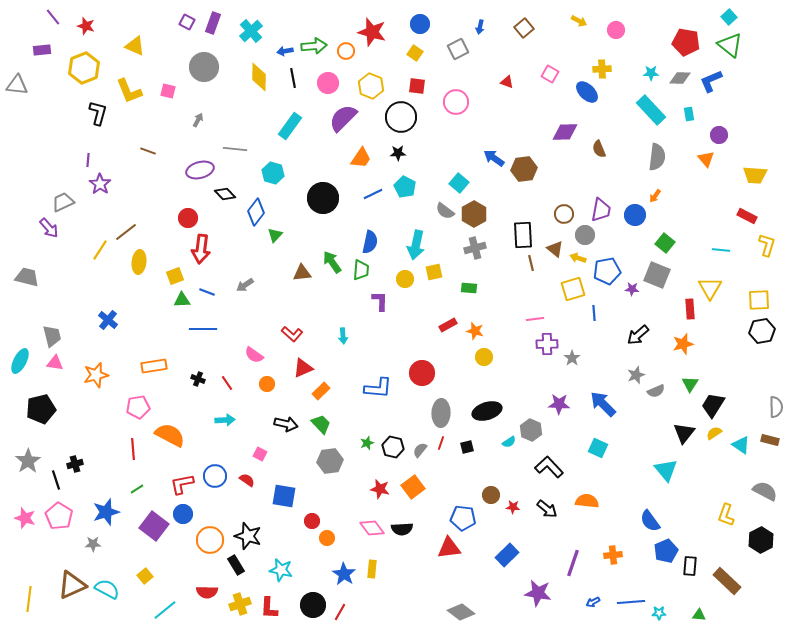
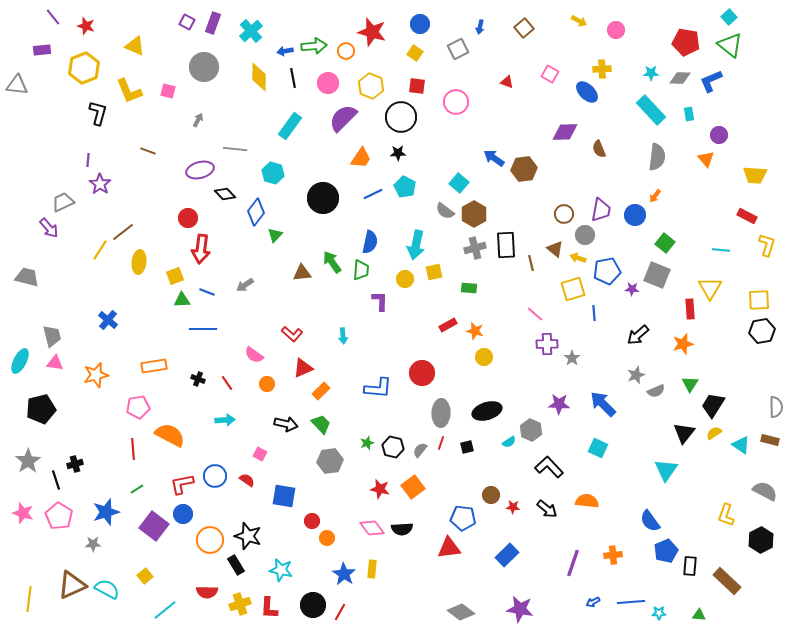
brown line at (126, 232): moved 3 px left
black rectangle at (523, 235): moved 17 px left, 10 px down
pink line at (535, 319): moved 5 px up; rotated 48 degrees clockwise
cyan triangle at (666, 470): rotated 15 degrees clockwise
pink star at (25, 518): moved 2 px left, 5 px up
purple star at (538, 593): moved 18 px left, 16 px down
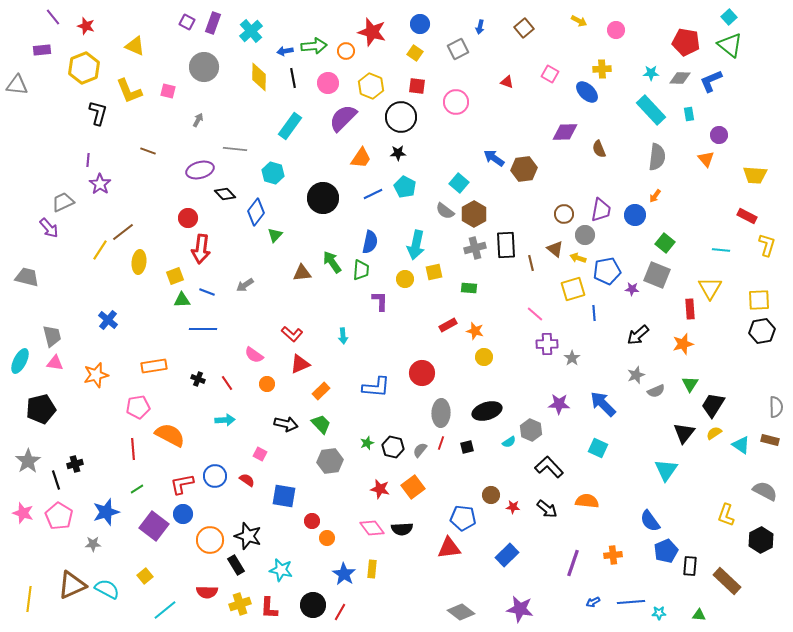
red triangle at (303, 368): moved 3 px left, 4 px up
blue L-shape at (378, 388): moved 2 px left, 1 px up
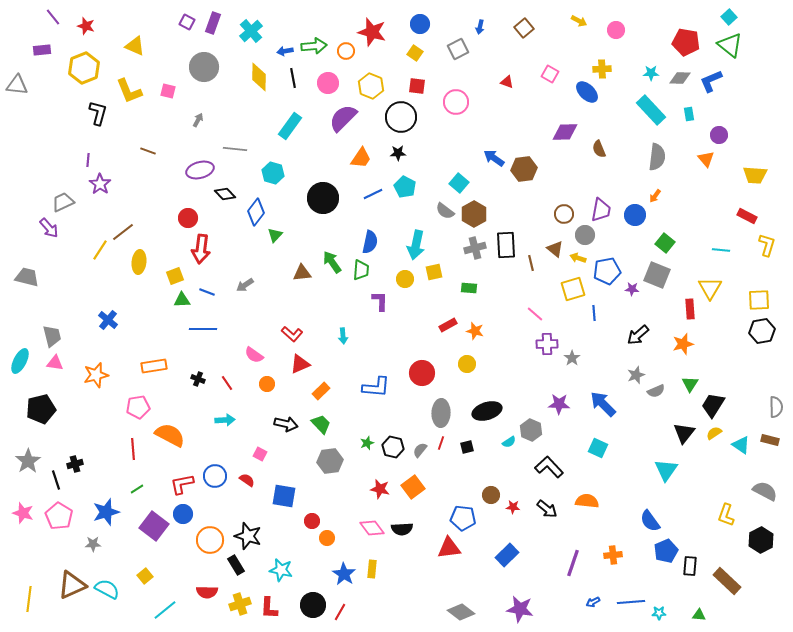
yellow circle at (484, 357): moved 17 px left, 7 px down
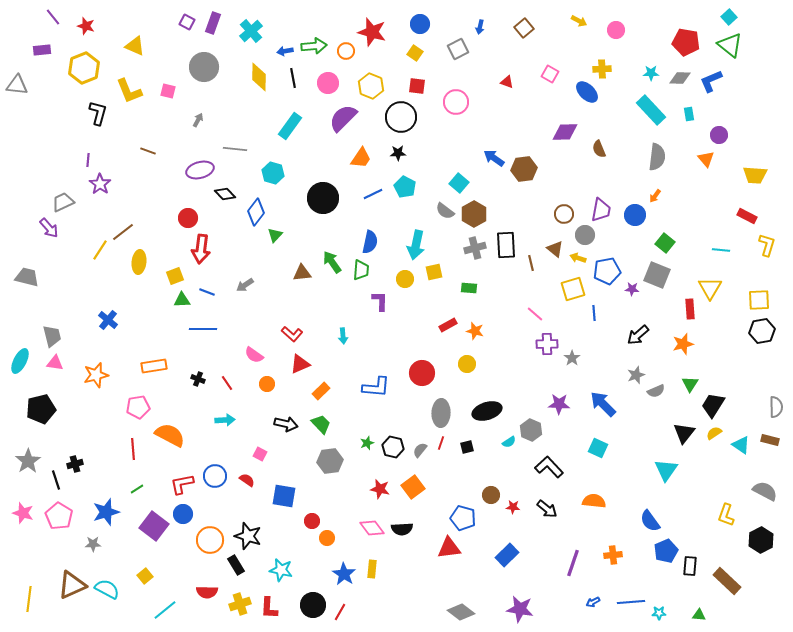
orange semicircle at (587, 501): moved 7 px right
blue pentagon at (463, 518): rotated 10 degrees clockwise
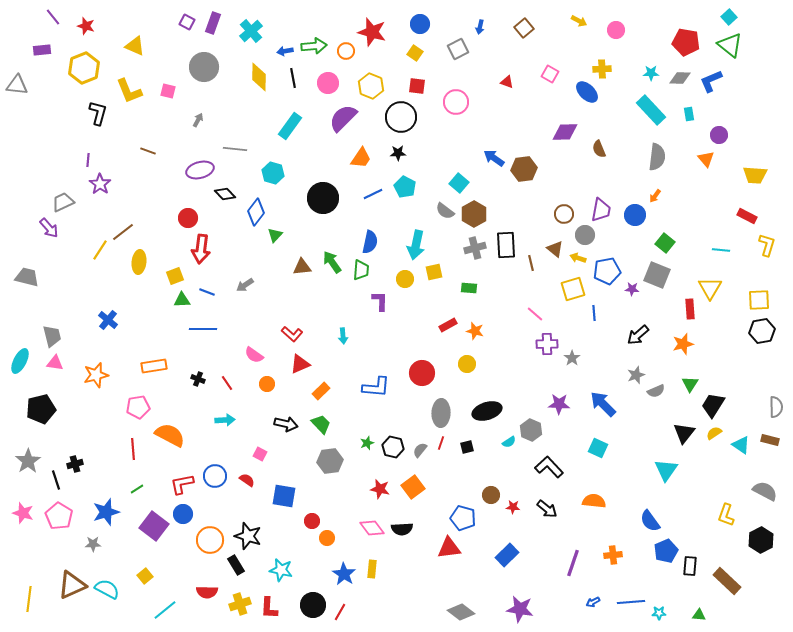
brown triangle at (302, 273): moved 6 px up
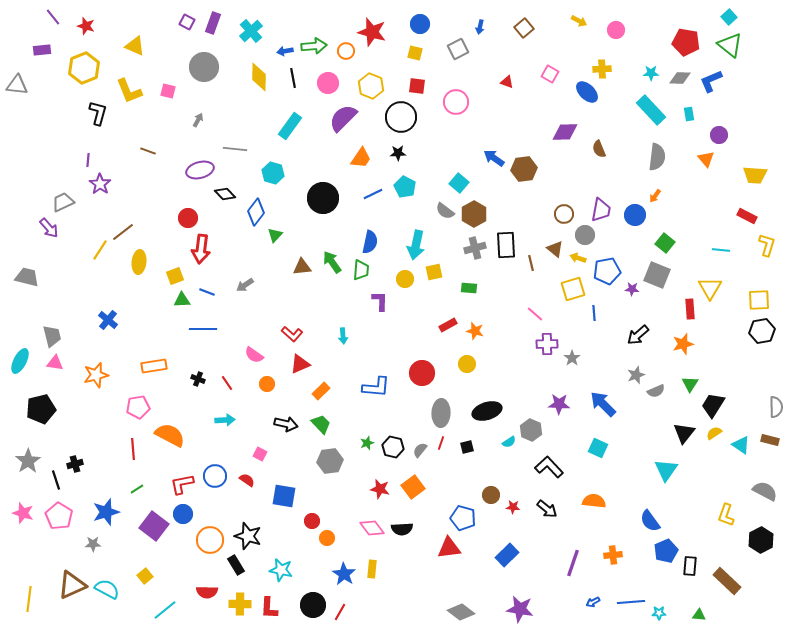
yellow square at (415, 53): rotated 21 degrees counterclockwise
yellow cross at (240, 604): rotated 20 degrees clockwise
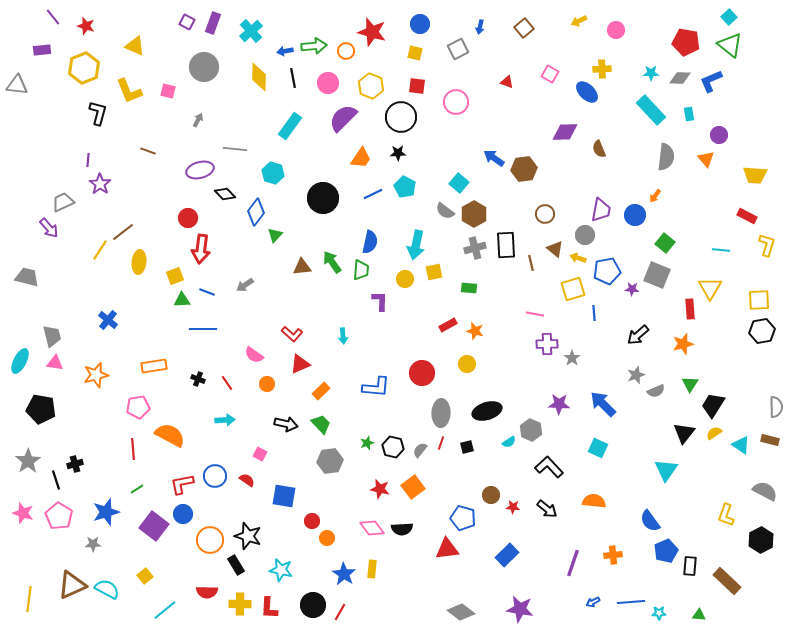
yellow arrow at (579, 21): rotated 126 degrees clockwise
gray semicircle at (657, 157): moved 9 px right
brown circle at (564, 214): moved 19 px left
pink line at (535, 314): rotated 30 degrees counterclockwise
black pentagon at (41, 409): rotated 24 degrees clockwise
red triangle at (449, 548): moved 2 px left, 1 px down
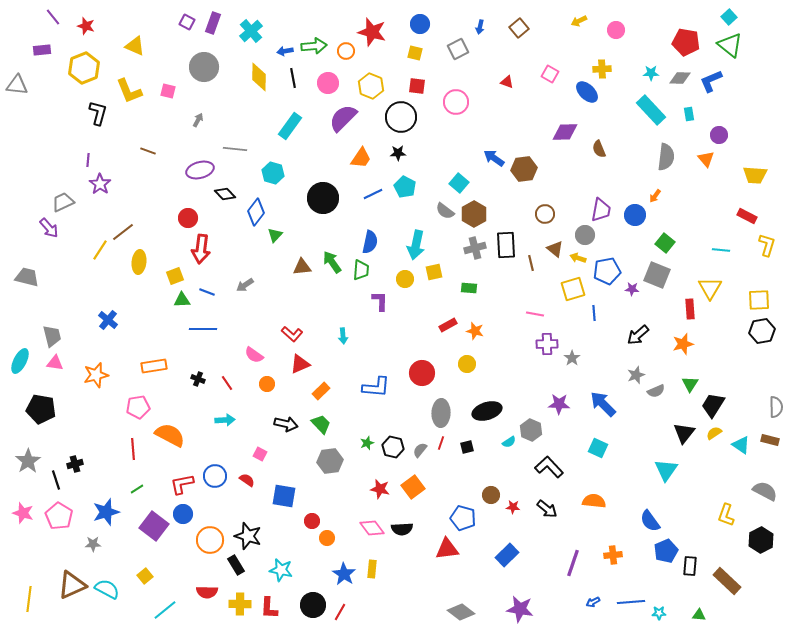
brown square at (524, 28): moved 5 px left
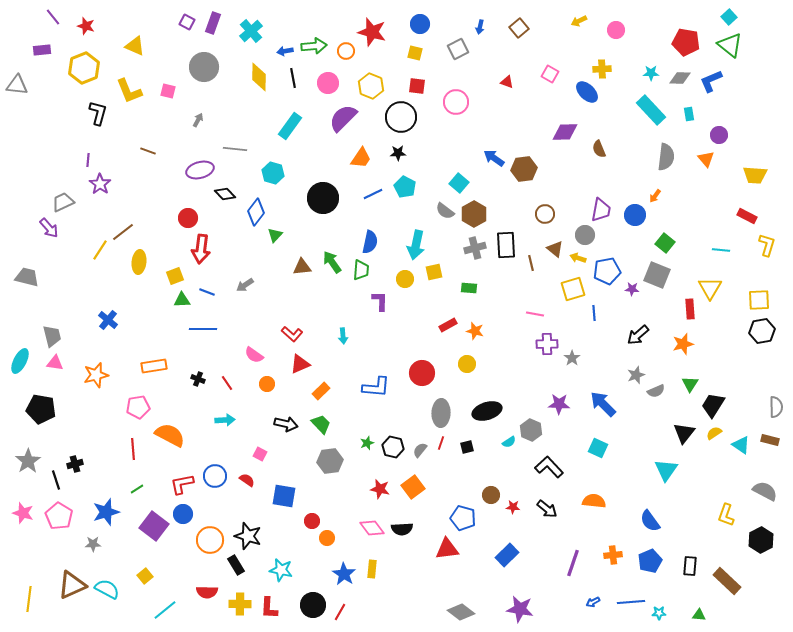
blue pentagon at (666, 551): moved 16 px left, 10 px down
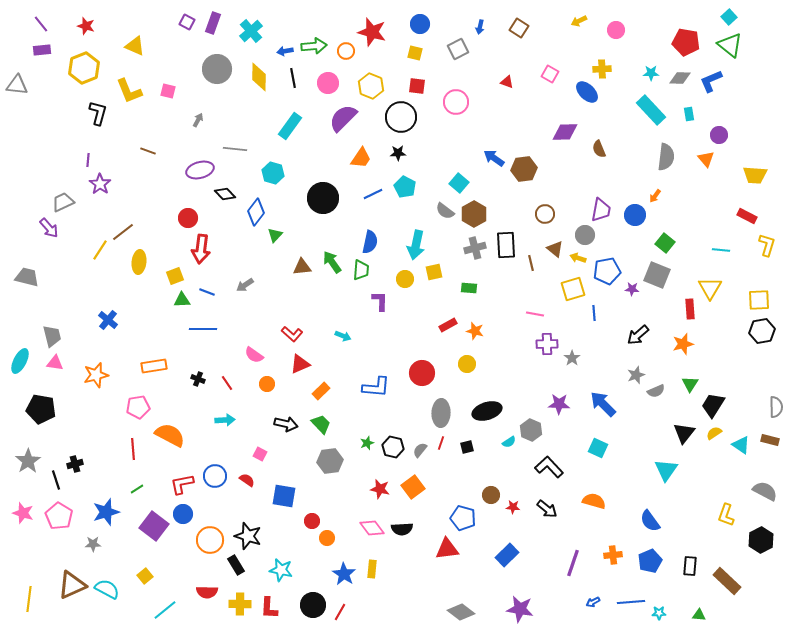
purple line at (53, 17): moved 12 px left, 7 px down
brown square at (519, 28): rotated 18 degrees counterclockwise
gray circle at (204, 67): moved 13 px right, 2 px down
cyan arrow at (343, 336): rotated 63 degrees counterclockwise
orange semicircle at (594, 501): rotated 10 degrees clockwise
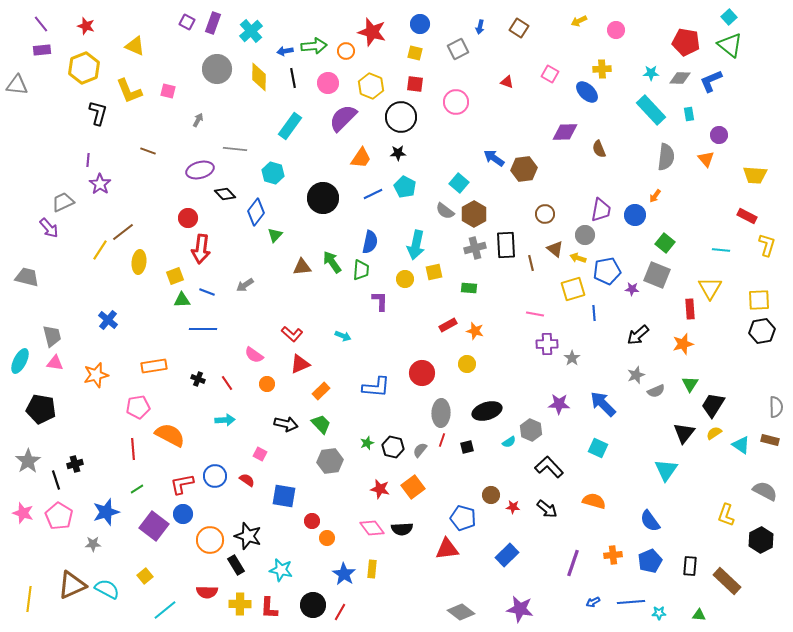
red square at (417, 86): moved 2 px left, 2 px up
red line at (441, 443): moved 1 px right, 3 px up
